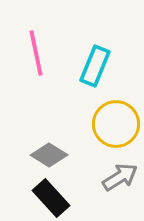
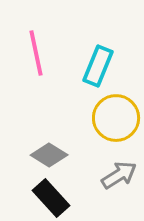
cyan rectangle: moved 3 px right
yellow circle: moved 6 px up
gray arrow: moved 1 px left, 2 px up
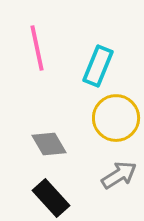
pink line: moved 1 px right, 5 px up
gray diamond: moved 11 px up; rotated 27 degrees clockwise
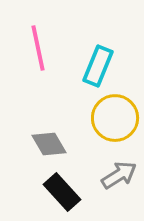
pink line: moved 1 px right
yellow circle: moved 1 px left
black rectangle: moved 11 px right, 6 px up
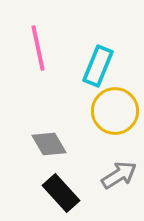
yellow circle: moved 7 px up
black rectangle: moved 1 px left, 1 px down
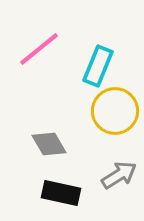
pink line: moved 1 px right, 1 px down; rotated 63 degrees clockwise
black rectangle: rotated 36 degrees counterclockwise
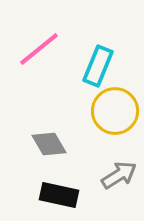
black rectangle: moved 2 px left, 2 px down
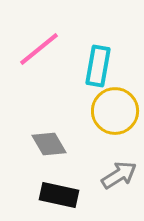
cyan rectangle: rotated 12 degrees counterclockwise
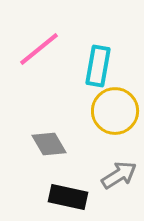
black rectangle: moved 9 px right, 2 px down
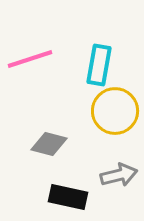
pink line: moved 9 px left, 10 px down; rotated 21 degrees clockwise
cyan rectangle: moved 1 px right, 1 px up
gray diamond: rotated 45 degrees counterclockwise
gray arrow: rotated 18 degrees clockwise
